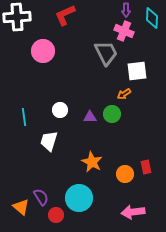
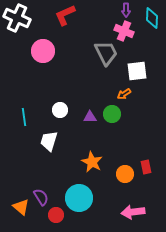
white cross: moved 1 px down; rotated 28 degrees clockwise
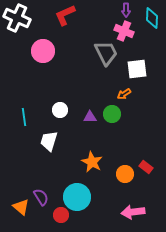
white square: moved 2 px up
red rectangle: rotated 40 degrees counterclockwise
cyan circle: moved 2 px left, 1 px up
red circle: moved 5 px right
